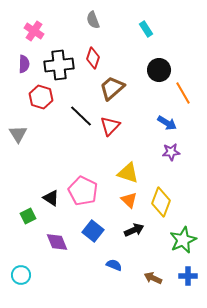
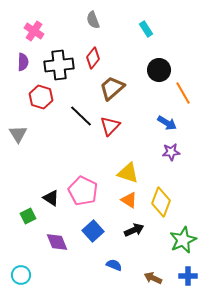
red diamond: rotated 20 degrees clockwise
purple semicircle: moved 1 px left, 2 px up
orange triangle: rotated 12 degrees counterclockwise
blue square: rotated 10 degrees clockwise
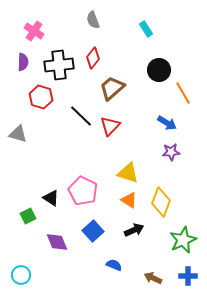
gray triangle: rotated 42 degrees counterclockwise
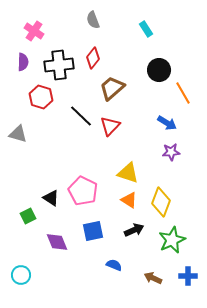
blue square: rotated 30 degrees clockwise
green star: moved 11 px left
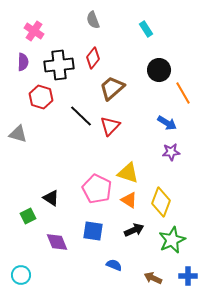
pink pentagon: moved 14 px right, 2 px up
blue square: rotated 20 degrees clockwise
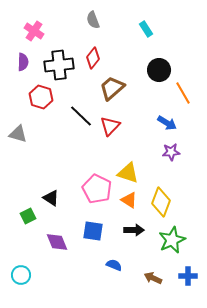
black arrow: rotated 24 degrees clockwise
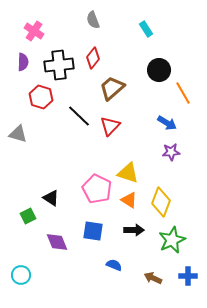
black line: moved 2 px left
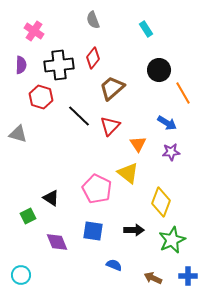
purple semicircle: moved 2 px left, 3 px down
yellow triangle: rotated 20 degrees clockwise
orange triangle: moved 9 px right, 56 px up; rotated 24 degrees clockwise
